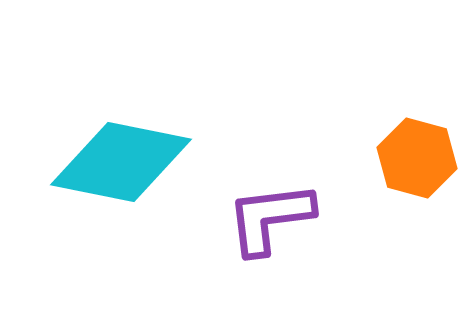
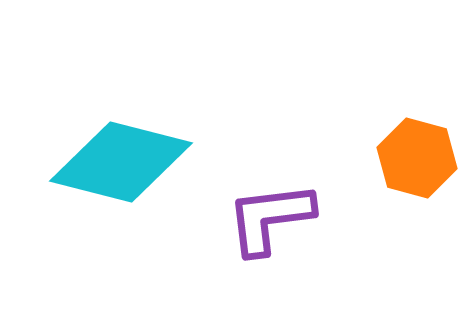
cyan diamond: rotated 3 degrees clockwise
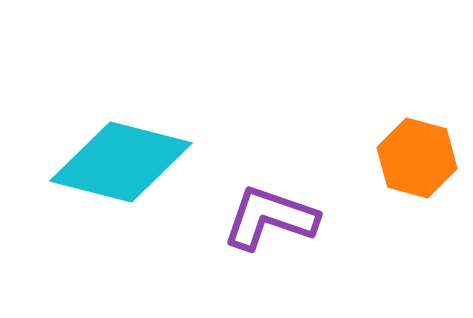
purple L-shape: rotated 26 degrees clockwise
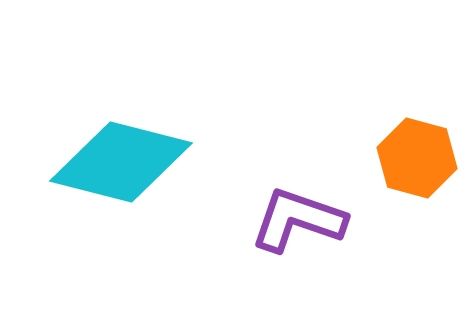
purple L-shape: moved 28 px right, 2 px down
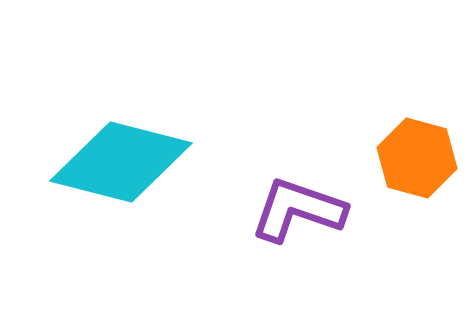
purple L-shape: moved 10 px up
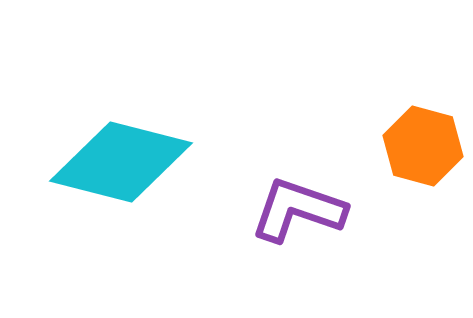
orange hexagon: moved 6 px right, 12 px up
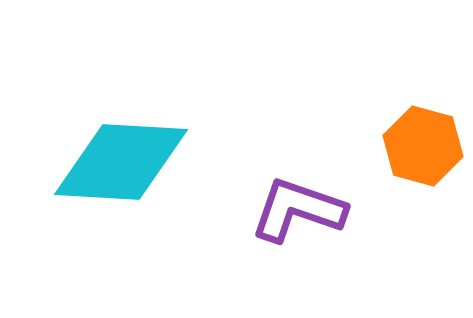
cyan diamond: rotated 11 degrees counterclockwise
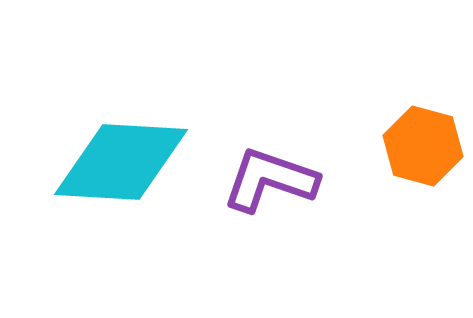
purple L-shape: moved 28 px left, 30 px up
